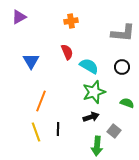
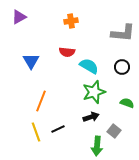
red semicircle: rotated 119 degrees clockwise
black line: rotated 64 degrees clockwise
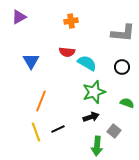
cyan semicircle: moved 2 px left, 3 px up
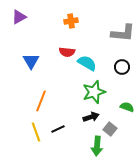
green semicircle: moved 4 px down
gray square: moved 4 px left, 2 px up
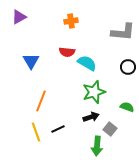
gray L-shape: moved 1 px up
black circle: moved 6 px right
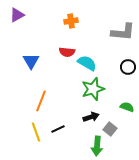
purple triangle: moved 2 px left, 2 px up
green star: moved 1 px left, 3 px up
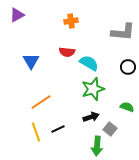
cyan semicircle: moved 2 px right
orange line: moved 1 px down; rotated 35 degrees clockwise
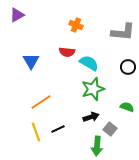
orange cross: moved 5 px right, 4 px down; rotated 32 degrees clockwise
